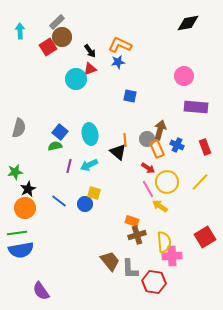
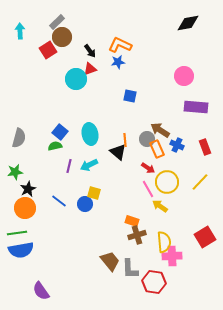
red square at (48, 47): moved 3 px down
gray semicircle at (19, 128): moved 10 px down
brown arrow at (160, 130): rotated 72 degrees counterclockwise
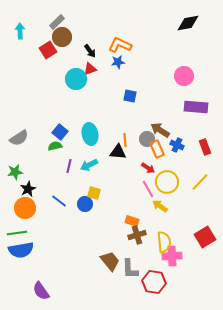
gray semicircle at (19, 138): rotated 42 degrees clockwise
black triangle at (118, 152): rotated 36 degrees counterclockwise
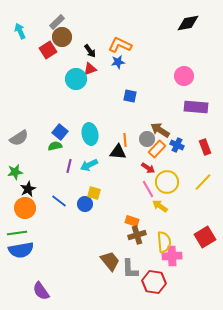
cyan arrow at (20, 31): rotated 21 degrees counterclockwise
orange rectangle at (157, 149): rotated 66 degrees clockwise
yellow line at (200, 182): moved 3 px right
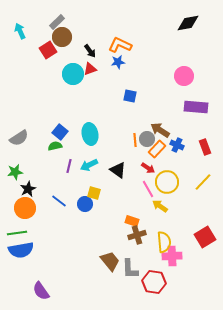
cyan circle at (76, 79): moved 3 px left, 5 px up
orange line at (125, 140): moved 10 px right
black triangle at (118, 152): moved 18 px down; rotated 30 degrees clockwise
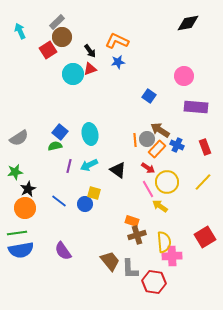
orange L-shape at (120, 45): moved 3 px left, 4 px up
blue square at (130, 96): moved 19 px right; rotated 24 degrees clockwise
purple semicircle at (41, 291): moved 22 px right, 40 px up
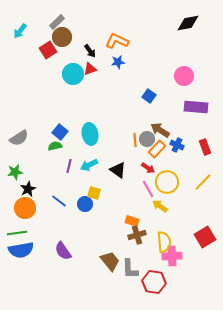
cyan arrow at (20, 31): rotated 119 degrees counterclockwise
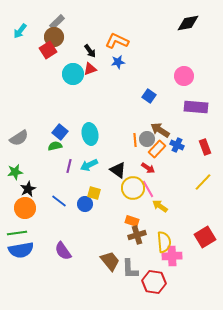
brown circle at (62, 37): moved 8 px left
yellow circle at (167, 182): moved 34 px left, 6 px down
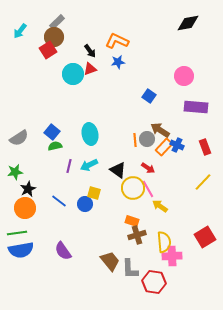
blue square at (60, 132): moved 8 px left
orange rectangle at (157, 149): moved 7 px right, 2 px up
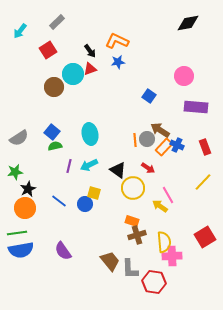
brown circle at (54, 37): moved 50 px down
pink line at (148, 189): moved 20 px right, 6 px down
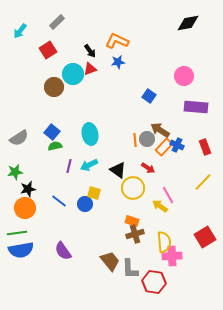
black star at (28, 189): rotated 14 degrees clockwise
brown cross at (137, 235): moved 2 px left, 1 px up
